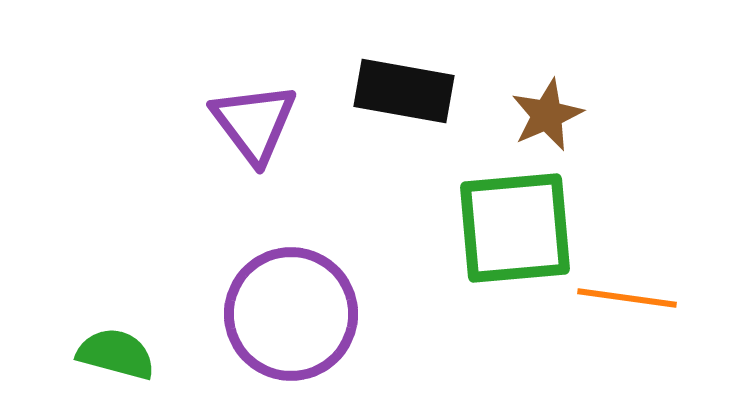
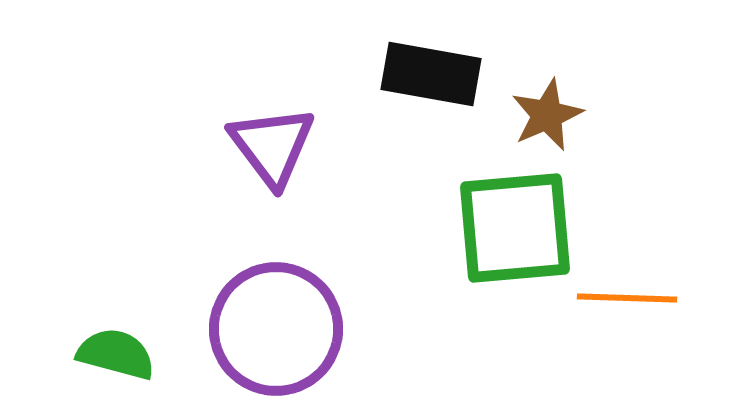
black rectangle: moved 27 px right, 17 px up
purple triangle: moved 18 px right, 23 px down
orange line: rotated 6 degrees counterclockwise
purple circle: moved 15 px left, 15 px down
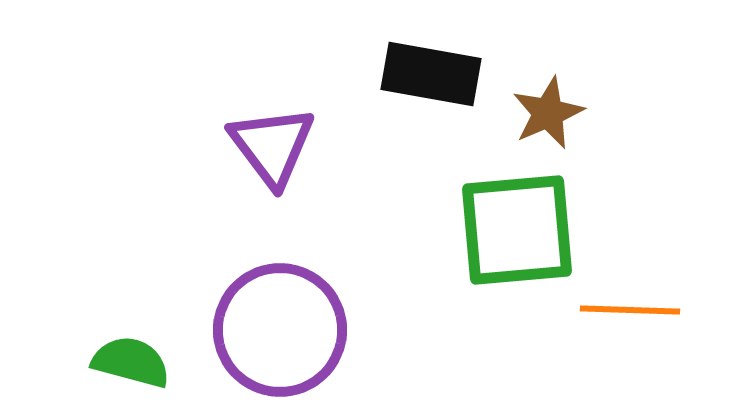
brown star: moved 1 px right, 2 px up
green square: moved 2 px right, 2 px down
orange line: moved 3 px right, 12 px down
purple circle: moved 4 px right, 1 px down
green semicircle: moved 15 px right, 8 px down
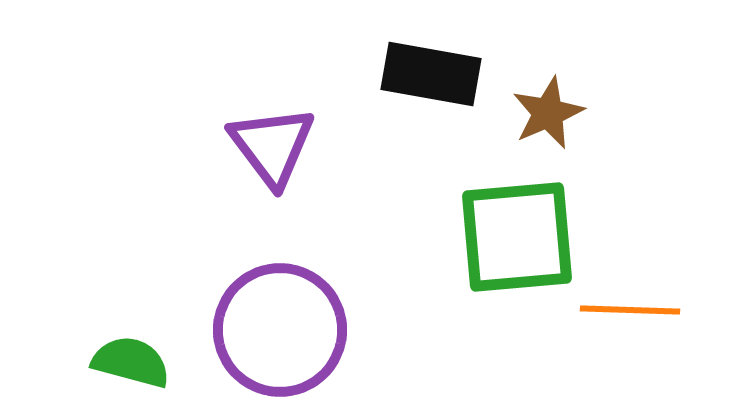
green square: moved 7 px down
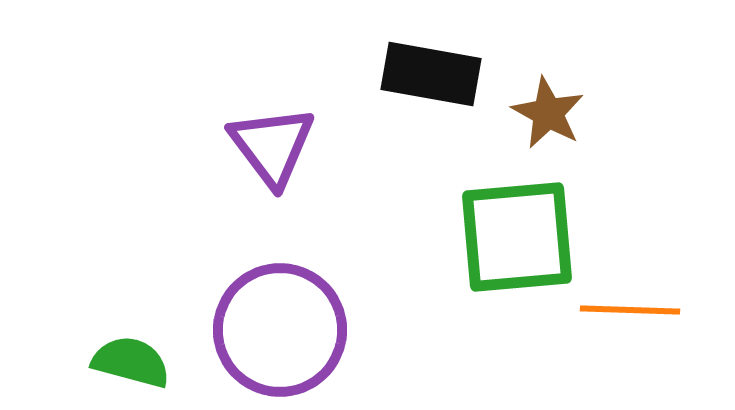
brown star: rotated 20 degrees counterclockwise
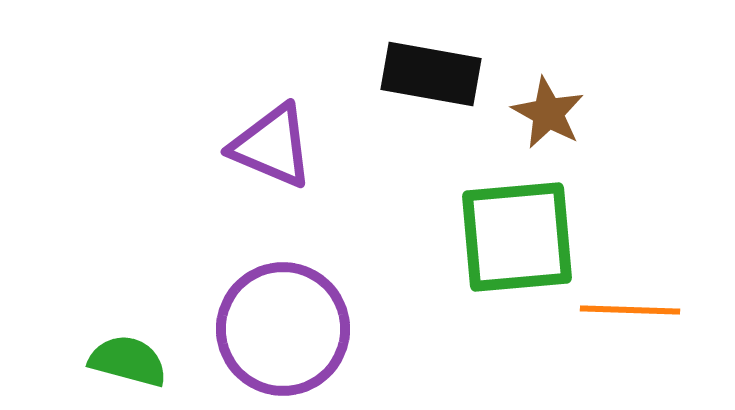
purple triangle: rotated 30 degrees counterclockwise
purple circle: moved 3 px right, 1 px up
green semicircle: moved 3 px left, 1 px up
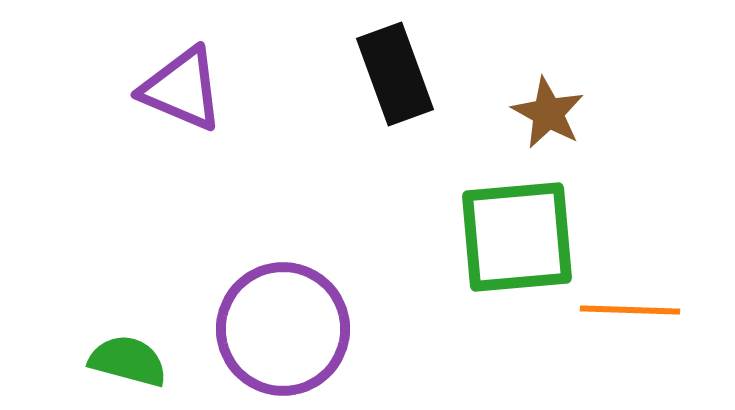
black rectangle: moved 36 px left; rotated 60 degrees clockwise
purple triangle: moved 90 px left, 57 px up
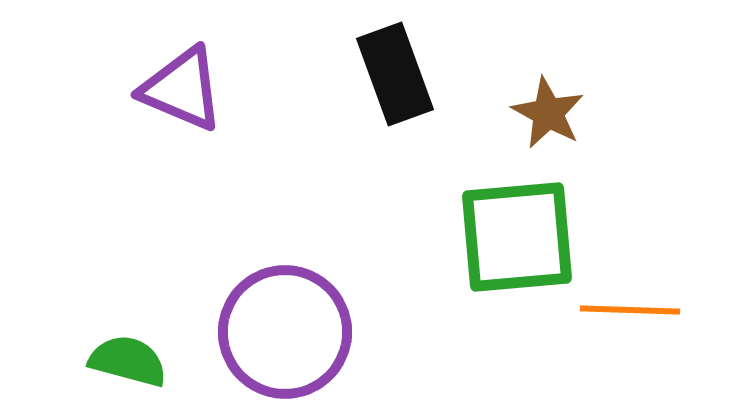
purple circle: moved 2 px right, 3 px down
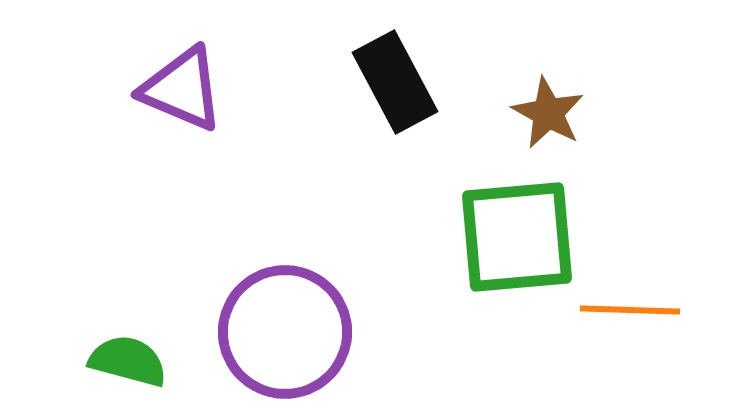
black rectangle: moved 8 px down; rotated 8 degrees counterclockwise
